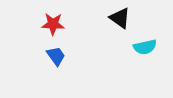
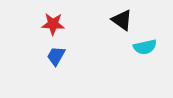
black triangle: moved 2 px right, 2 px down
blue trapezoid: rotated 115 degrees counterclockwise
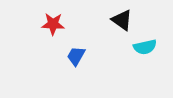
blue trapezoid: moved 20 px right
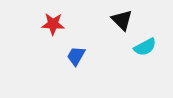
black triangle: rotated 10 degrees clockwise
cyan semicircle: rotated 15 degrees counterclockwise
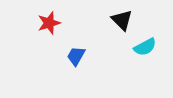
red star: moved 4 px left, 1 px up; rotated 20 degrees counterclockwise
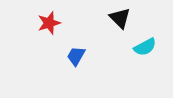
black triangle: moved 2 px left, 2 px up
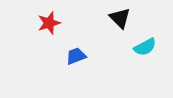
blue trapezoid: rotated 40 degrees clockwise
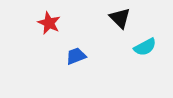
red star: rotated 30 degrees counterclockwise
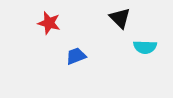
red star: rotated 10 degrees counterclockwise
cyan semicircle: rotated 30 degrees clockwise
